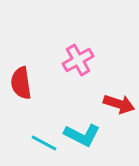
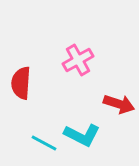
red semicircle: rotated 12 degrees clockwise
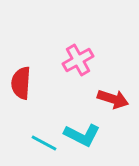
red arrow: moved 6 px left, 5 px up
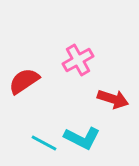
red semicircle: moved 3 px right, 2 px up; rotated 52 degrees clockwise
cyan L-shape: moved 3 px down
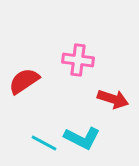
pink cross: rotated 36 degrees clockwise
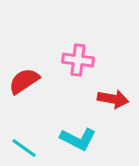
red arrow: rotated 8 degrees counterclockwise
cyan L-shape: moved 4 px left, 1 px down
cyan line: moved 20 px left, 5 px down; rotated 8 degrees clockwise
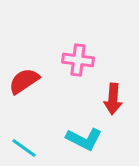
red arrow: rotated 84 degrees clockwise
cyan L-shape: moved 6 px right
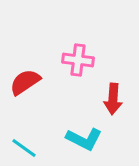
red semicircle: moved 1 px right, 1 px down
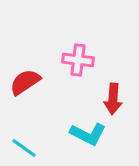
cyan L-shape: moved 4 px right, 5 px up
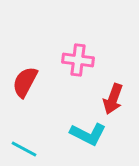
red semicircle: rotated 28 degrees counterclockwise
red arrow: rotated 16 degrees clockwise
cyan line: moved 1 px down; rotated 8 degrees counterclockwise
